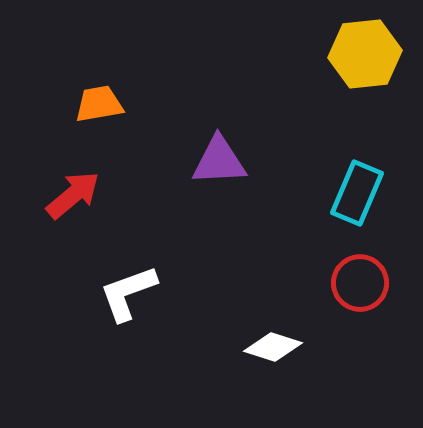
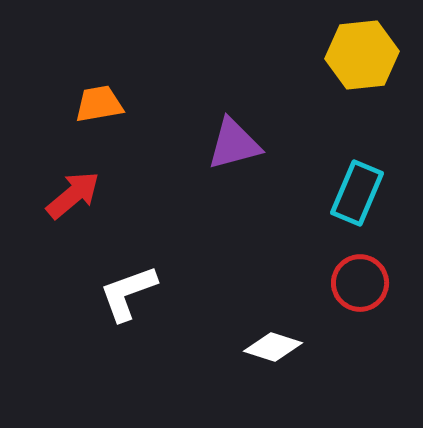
yellow hexagon: moved 3 px left, 1 px down
purple triangle: moved 15 px right, 17 px up; rotated 12 degrees counterclockwise
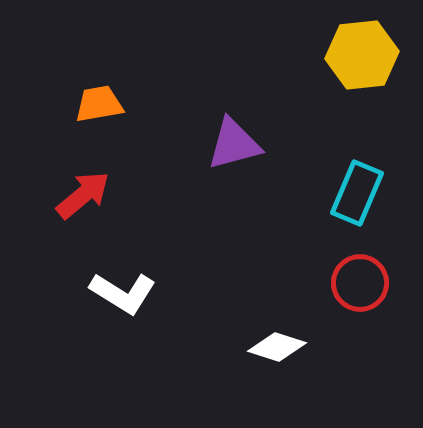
red arrow: moved 10 px right
white L-shape: moved 5 px left; rotated 128 degrees counterclockwise
white diamond: moved 4 px right
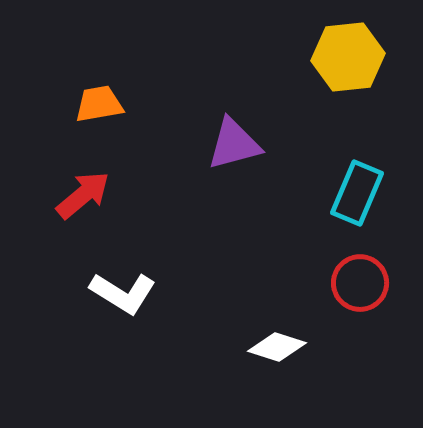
yellow hexagon: moved 14 px left, 2 px down
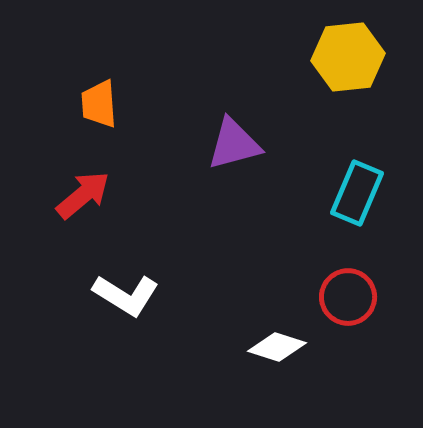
orange trapezoid: rotated 84 degrees counterclockwise
red circle: moved 12 px left, 14 px down
white L-shape: moved 3 px right, 2 px down
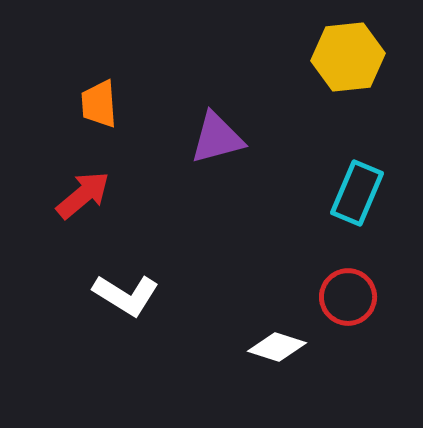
purple triangle: moved 17 px left, 6 px up
